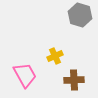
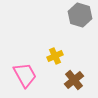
brown cross: rotated 36 degrees counterclockwise
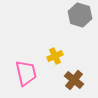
pink trapezoid: moved 1 px right, 2 px up; rotated 16 degrees clockwise
brown cross: rotated 12 degrees counterclockwise
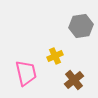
gray hexagon: moved 1 px right, 11 px down; rotated 25 degrees counterclockwise
brown cross: rotated 12 degrees clockwise
